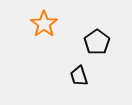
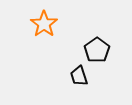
black pentagon: moved 8 px down
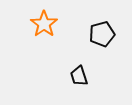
black pentagon: moved 5 px right, 16 px up; rotated 20 degrees clockwise
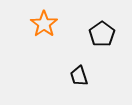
black pentagon: rotated 20 degrees counterclockwise
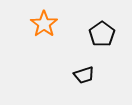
black trapezoid: moved 5 px right, 1 px up; rotated 90 degrees counterclockwise
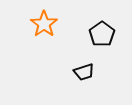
black trapezoid: moved 3 px up
